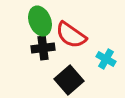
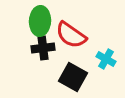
green ellipse: rotated 24 degrees clockwise
black square: moved 4 px right, 3 px up; rotated 20 degrees counterclockwise
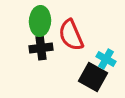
red semicircle: rotated 32 degrees clockwise
black cross: moved 2 px left
black square: moved 20 px right
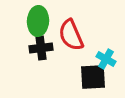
green ellipse: moved 2 px left
black square: rotated 32 degrees counterclockwise
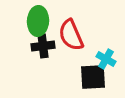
black cross: moved 2 px right, 2 px up
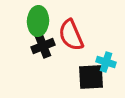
black cross: rotated 15 degrees counterclockwise
cyan cross: moved 3 px down; rotated 12 degrees counterclockwise
black square: moved 2 px left
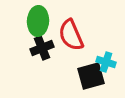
black cross: moved 1 px left, 2 px down
black square: moved 1 px up; rotated 12 degrees counterclockwise
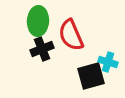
black cross: moved 1 px down
cyan cross: moved 2 px right
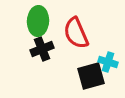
red semicircle: moved 5 px right, 2 px up
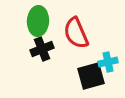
cyan cross: rotated 30 degrees counterclockwise
